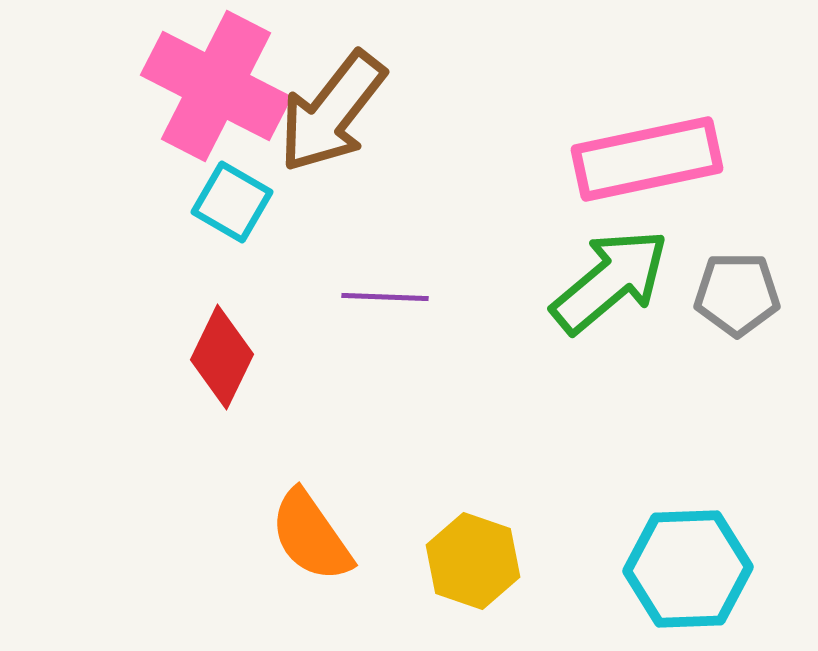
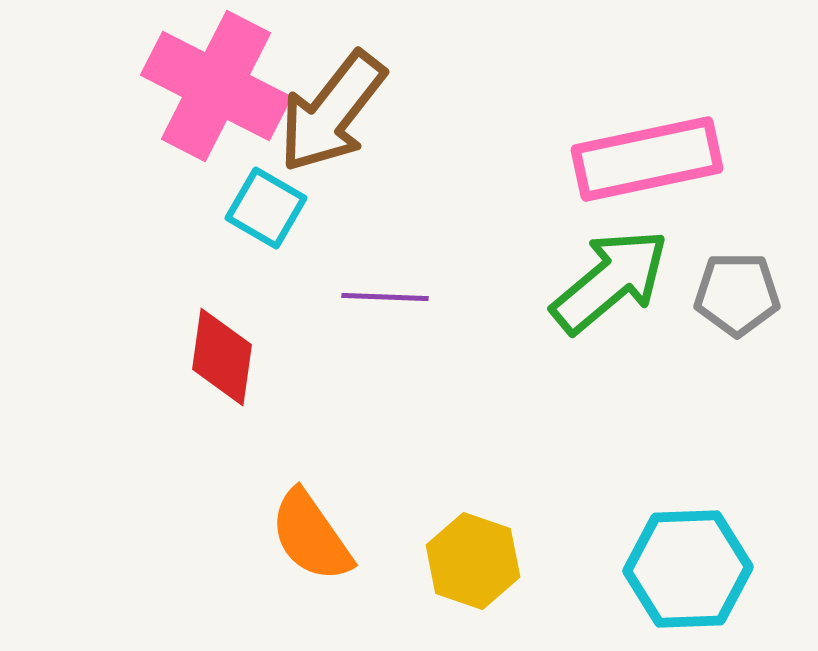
cyan square: moved 34 px right, 6 px down
red diamond: rotated 18 degrees counterclockwise
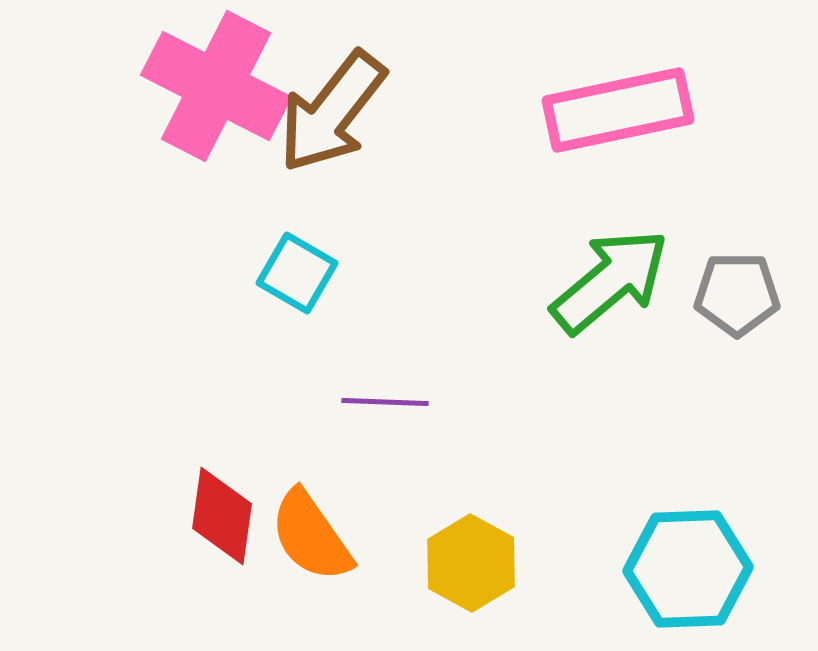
pink rectangle: moved 29 px left, 49 px up
cyan square: moved 31 px right, 65 px down
purple line: moved 105 px down
red diamond: moved 159 px down
yellow hexagon: moved 2 px left, 2 px down; rotated 10 degrees clockwise
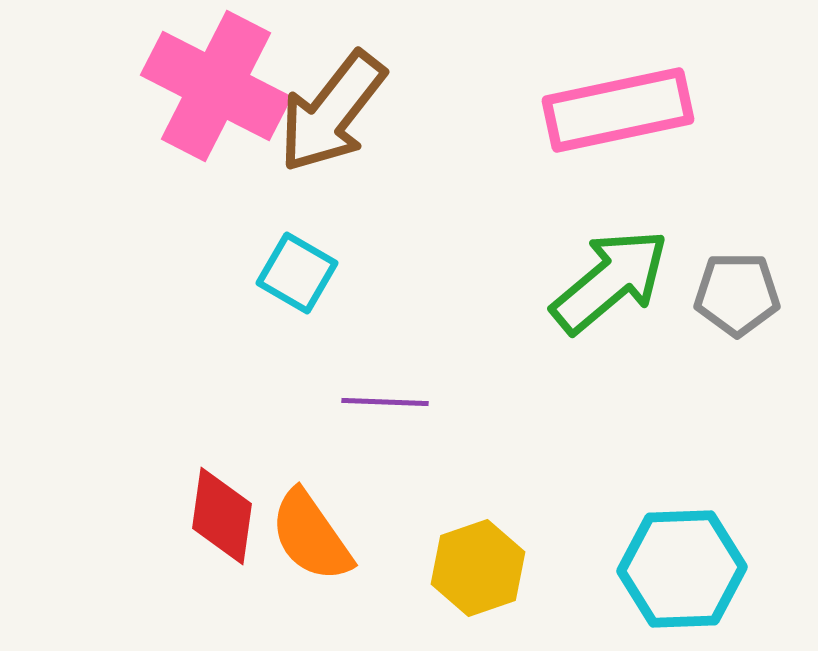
yellow hexagon: moved 7 px right, 5 px down; rotated 12 degrees clockwise
cyan hexagon: moved 6 px left
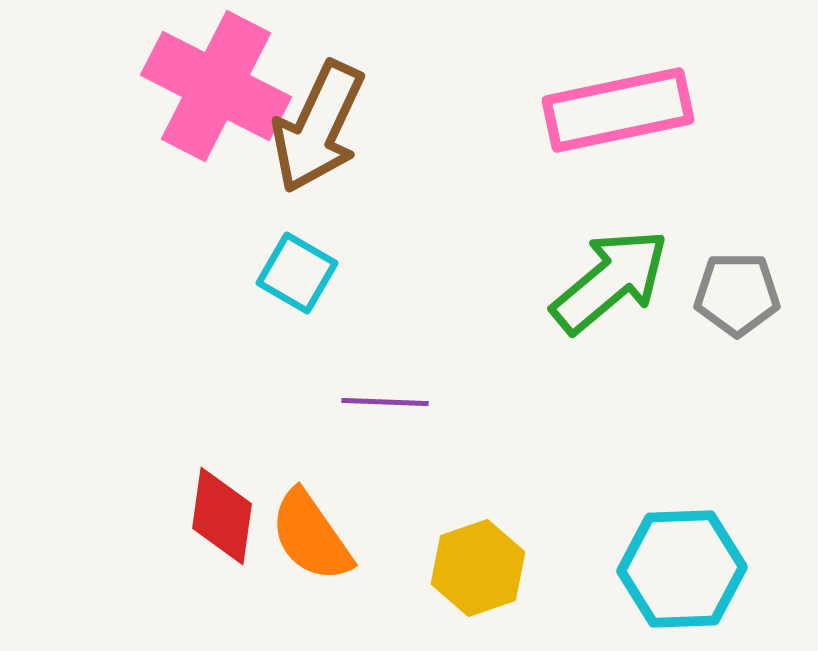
brown arrow: moved 14 px left, 15 px down; rotated 13 degrees counterclockwise
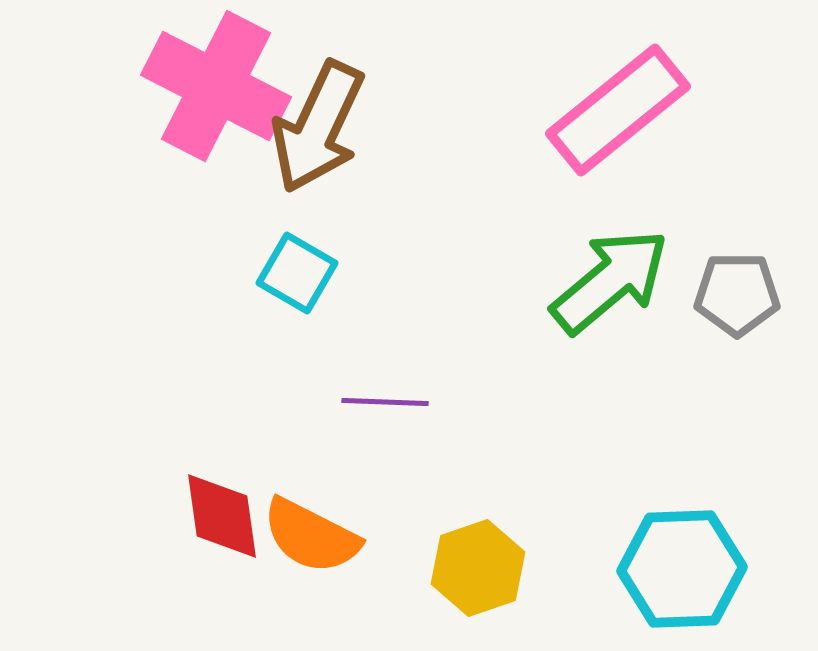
pink rectangle: rotated 27 degrees counterclockwise
red diamond: rotated 16 degrees counterclockwise
orange semicircle: rotated 28 degrees counterclockwise
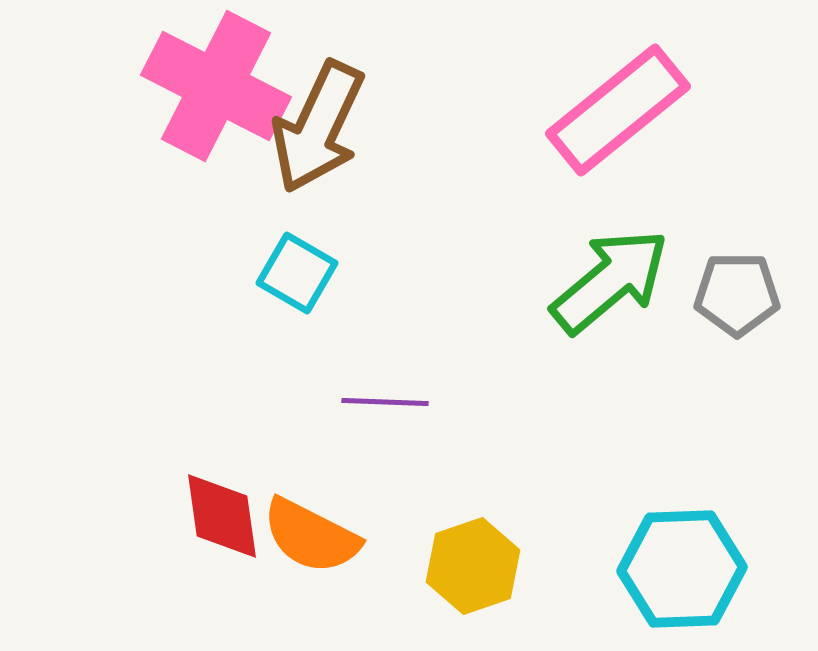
yellow hexagon: moved 5 px left, 2 px up
